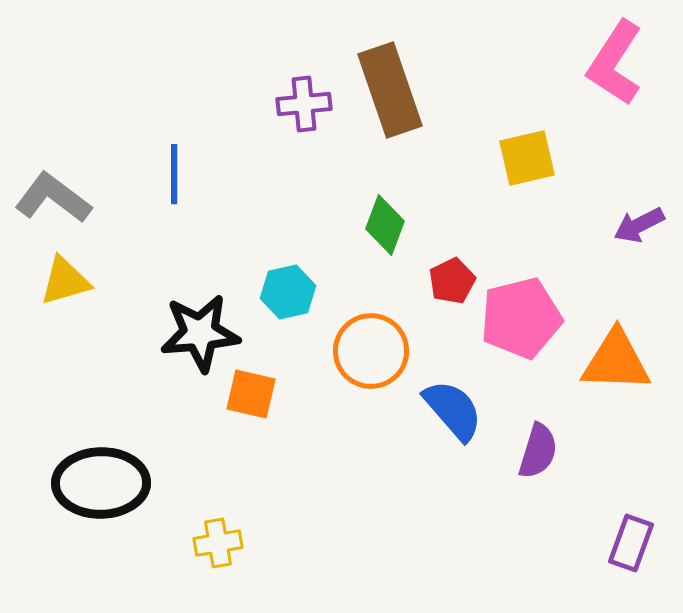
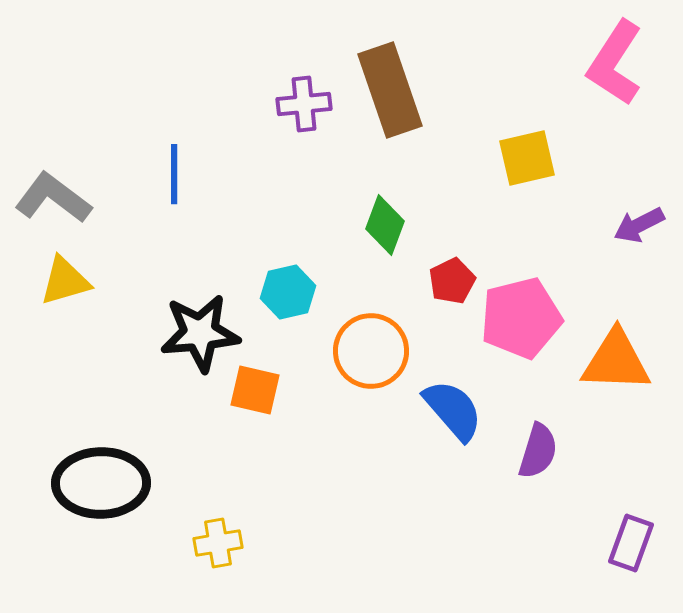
orange square: moved 4 px right, 4 px up
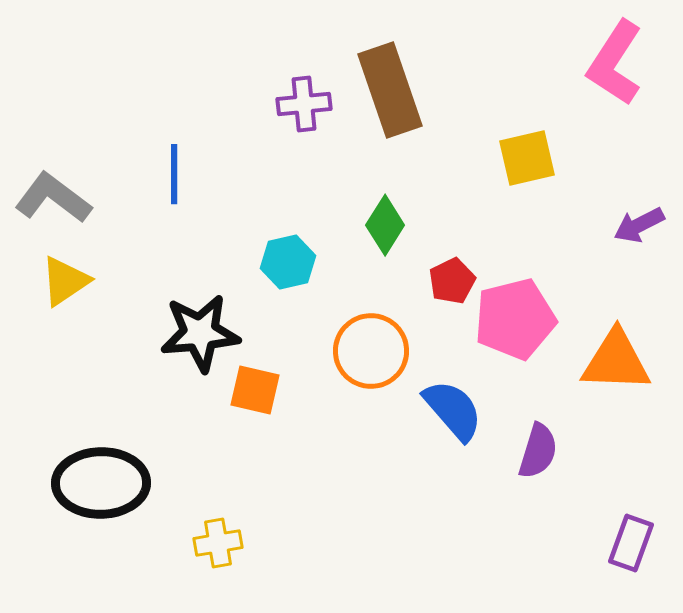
green diamond: rotated 12 degrees clockwise
yellow triangle: rotated 18 degrees counterclockwise
cyan hexagon: moved 30 px up
pink pentagon: moved 6 px left, 1 px down
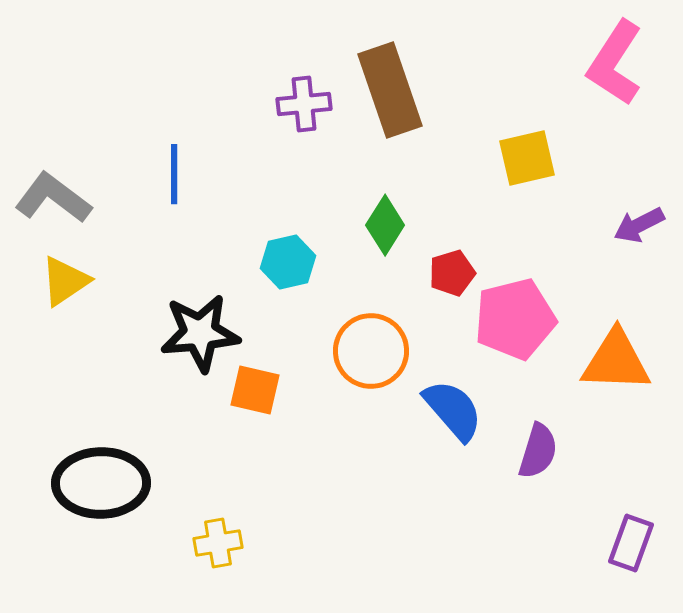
red pentagon: moved 8 px up; rotated 9 degrees clockwise
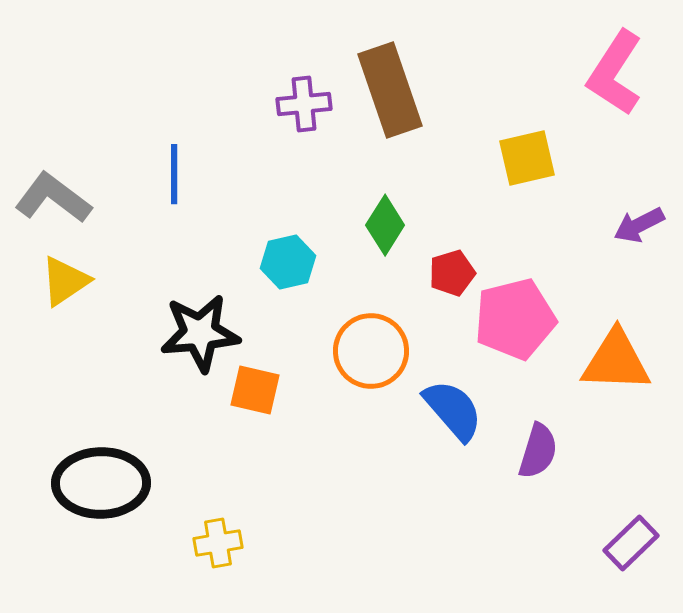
pink L-shape: moved 10 px down
purple rectangle: rotated 26 degrees clockwise
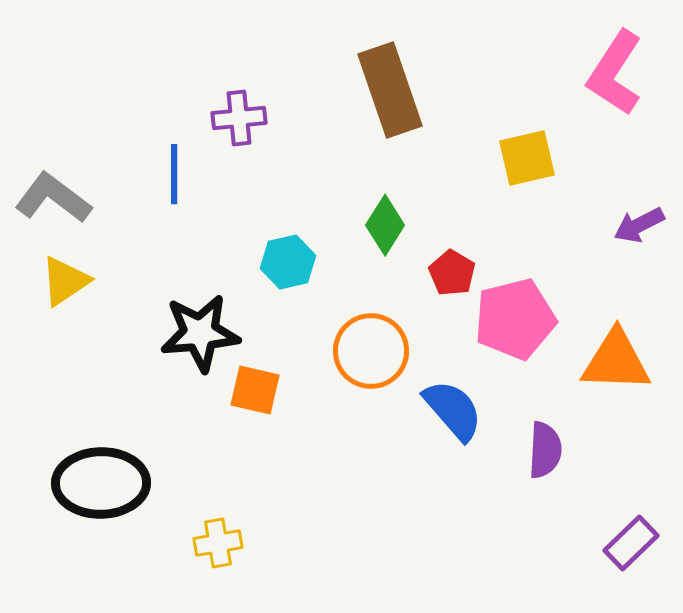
purple cross: moved 65 px left, 14 px down
red pentagon: rotated 24 degrees counterclockwise
purple semicircle: moved 7 px right, 1 px up; rotated 14 degrees counterclockwise
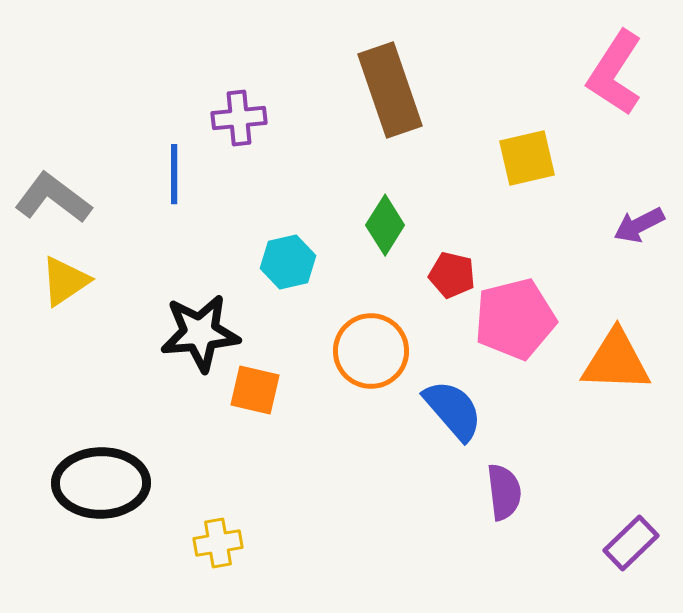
red pentagon: moved 2 px down; rotated 18 degrees counterclockwise
purple semicircle: moved 41 px left, 42 px down; rotated 10 degrees counterclockwise
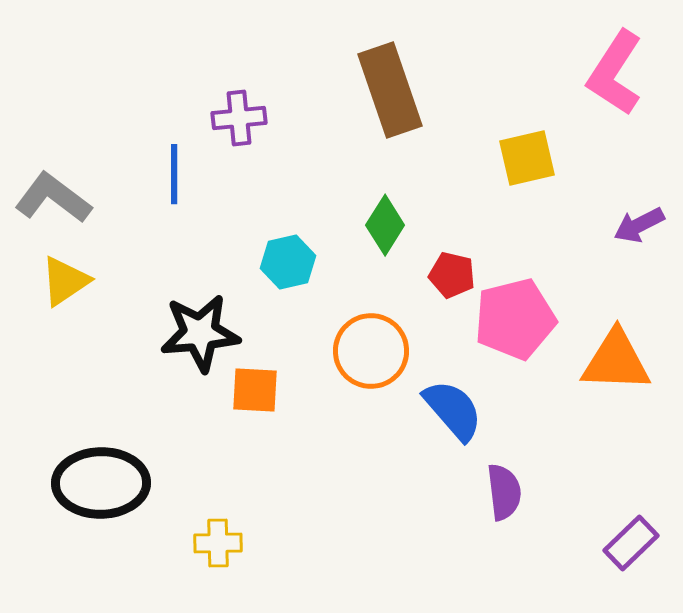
orange square: rotated 10 degrees counterclockwise
yellow cross: rotated 9 degrees clockwise
